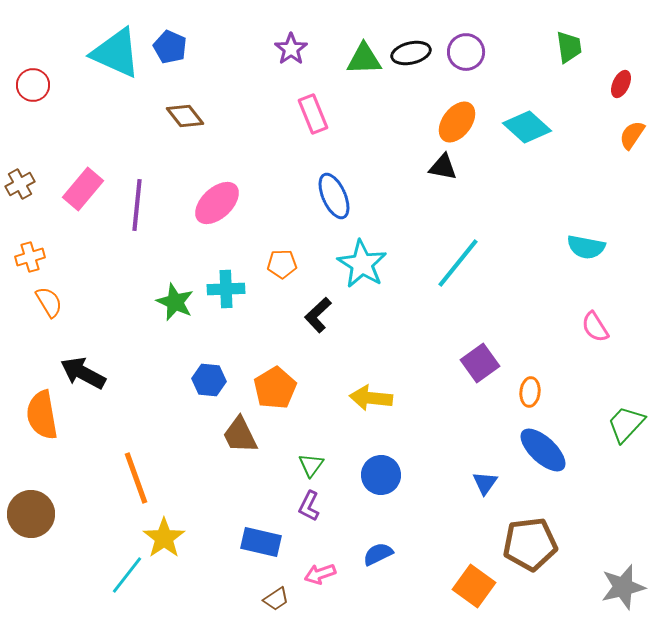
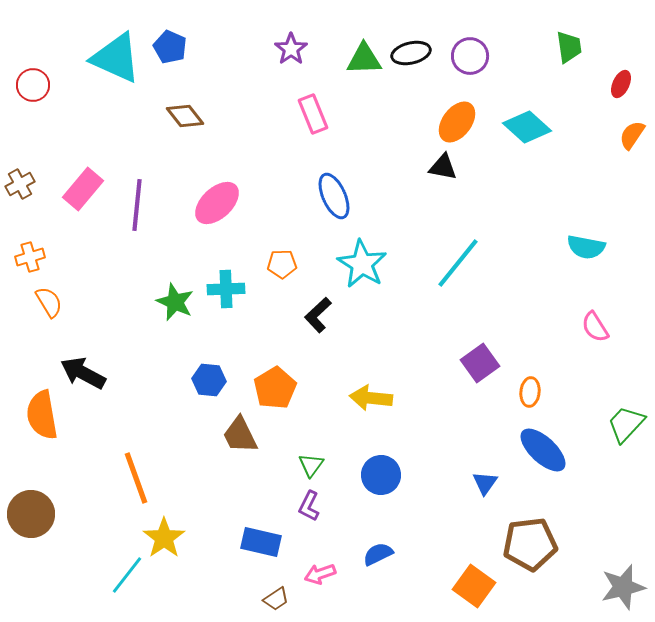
purple circle at (466, 52): moved 4 px right, 4 px down
cyan triangle at (116, 53): moved 5 px down
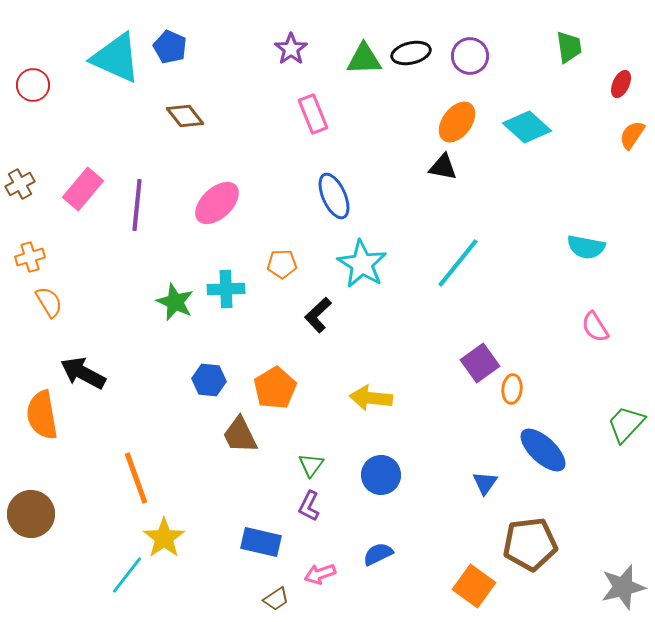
orange ellipse at (530, 392): moved 18 px left, 3 px up
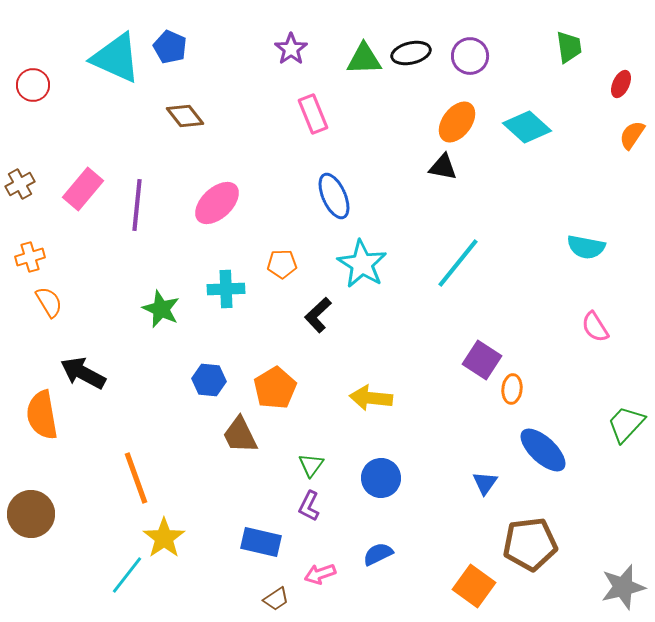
green star at (175, 302): moved 14 px left, 7 px down
purple square at (480, 363): moved 2 px right, 3 px up; rotated 21 degrees counterclockwise
blue circle at (381, 475): moved 3 px down
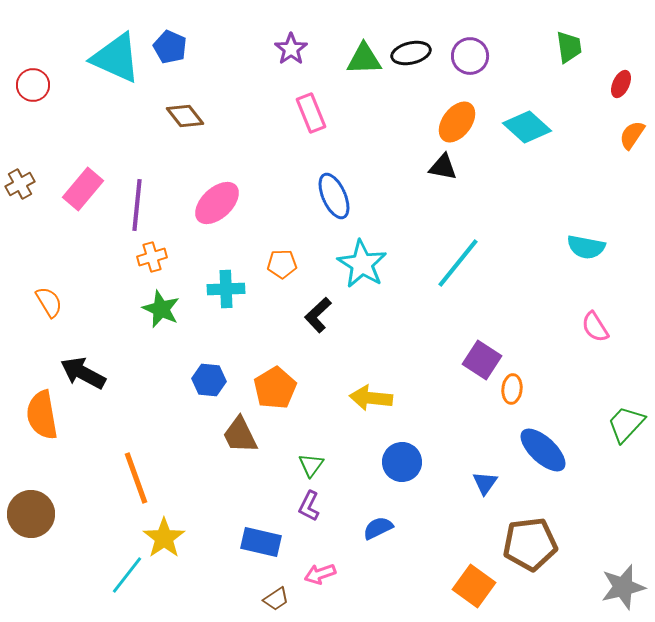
pink rectangle at (313, 114): moved 2 px left, 1 px up
orange cross at (30, 257): moved 122 px right
blue circle at (381, 478): moved 21 px right, 16 px up
blue semicircle at (378, 554): moved 26 px up
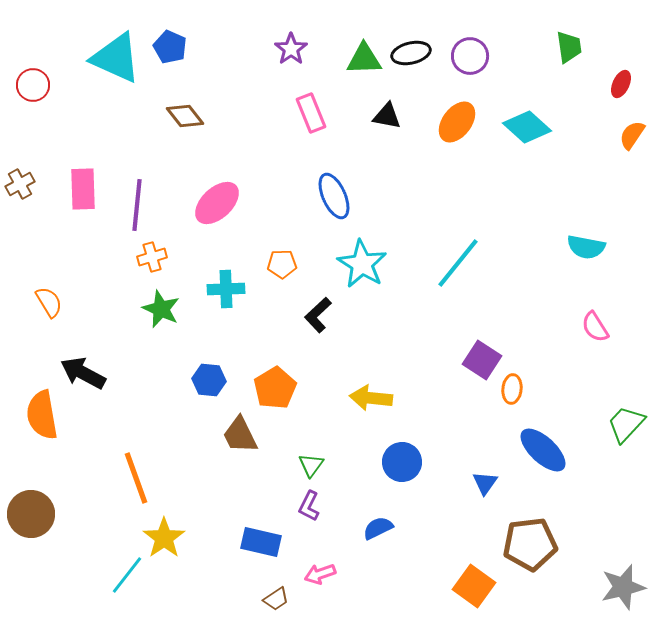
black triangle at (443, 167): moved 56 px left, 51 px up
pink rectangle at (83, 189): rotated 42 degrees counterclockwise
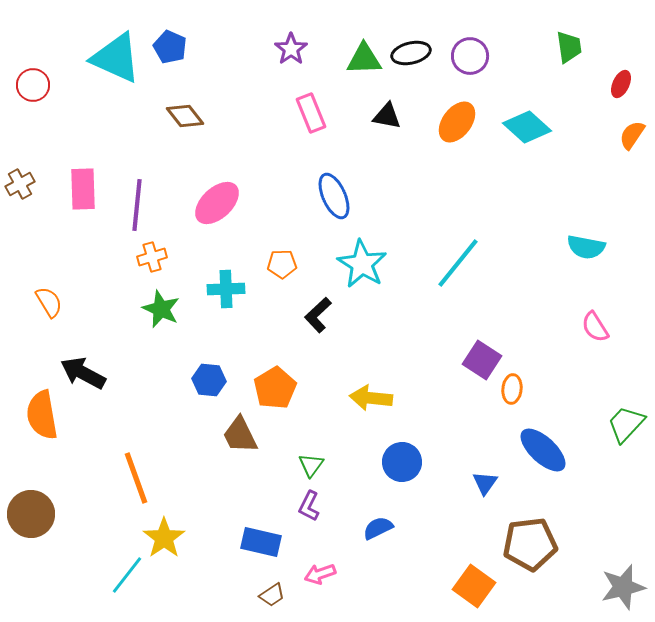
brown trapezoid at (276, 599): moved 4 px left, 4 px up
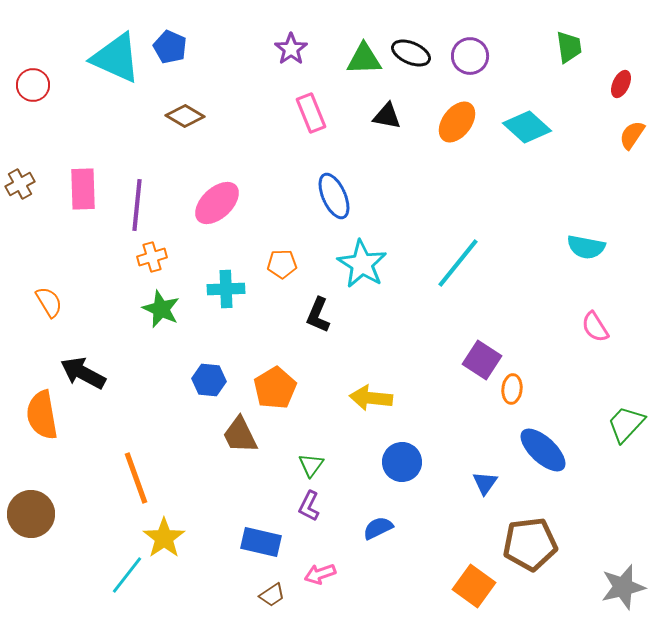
black ellipse at (411, 53): rotated 36 degrees clockwise
brown diamond at (185, 116): rotated 21 degrees counterclockwise
black L-shape at (318, 315): rotated 24 degrees counterclockwise
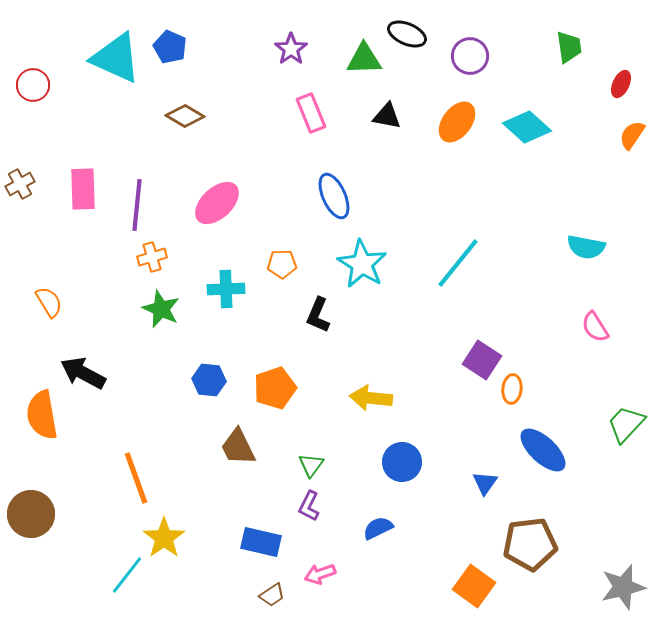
black ellipse at (411, 53): moved 4 px left, 19 px up
orange pentagon at (275, 388): rotated 12 degrees clockwise
brown trapezoid at (240, 435): moved 2 px left, 12 px down
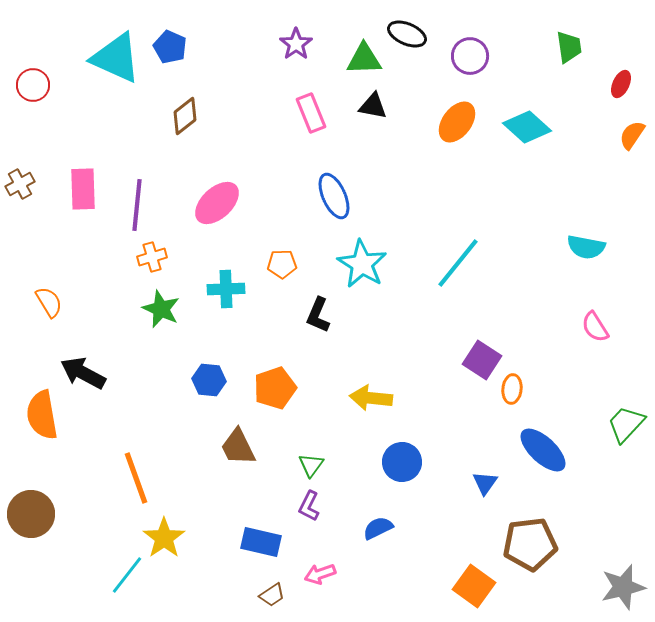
purple star at (291, 49): moved 5 px right, 5 px up
brown diamond at (185, 116): rotated 69 degrees counterclockwise
black triangle at (387, 116): moved 14 px left, 10 px up
